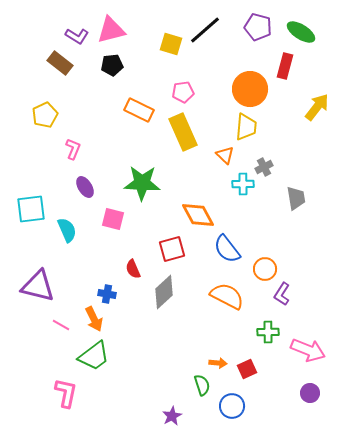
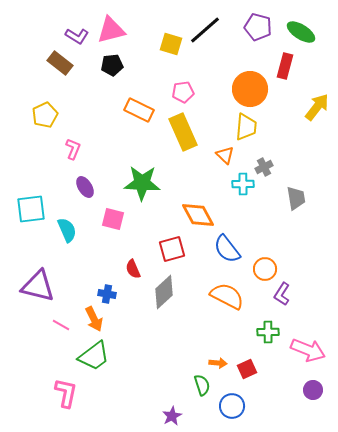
purple circle at (310, 393): moved 3 px right, 3 px up
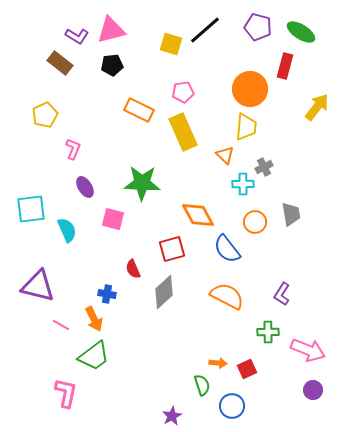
gray trapezoid at (296, 198): moved 5 px left, 16 px down
orange circle at (265, 269): moved 10 px left, 47 px up
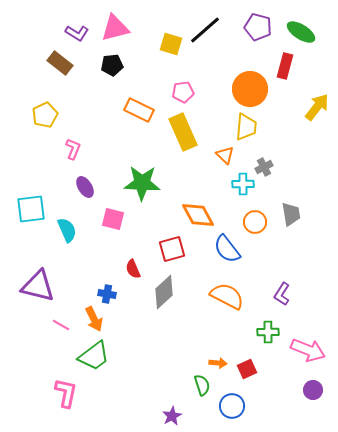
pink triangle at (111, 30): moved 4 px right, 2 px up
purple L-shape at (77, 36): moved 3 px up
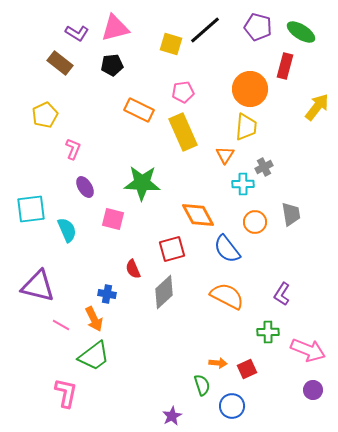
orange triangle at (225, 155): rotated 18 degrees clockwise
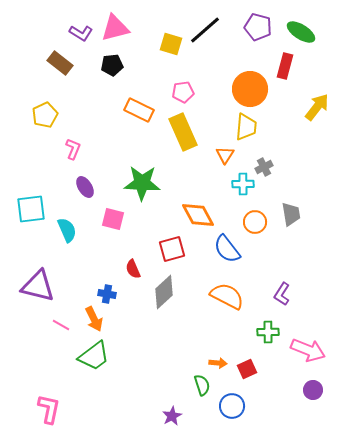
purple L-shape at (77, 33): moved 4 px right
pink L-shape at (66, 393): moved 17 px left, 16 px down
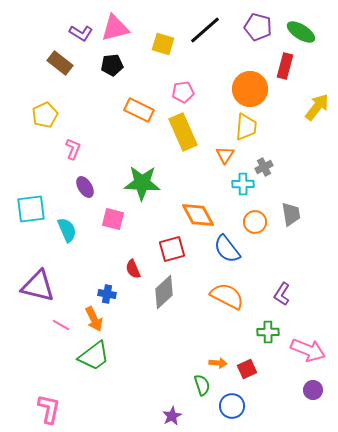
yellow square at (171, 44): moved 8 px left
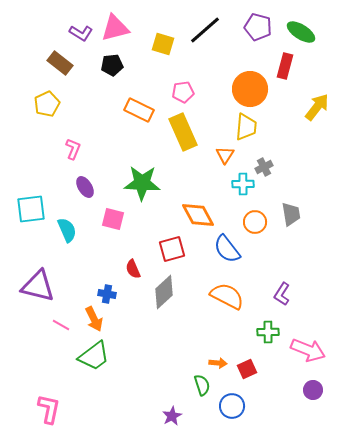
yellow pentagon at (45, 115): moved 2 px right, 11 px up
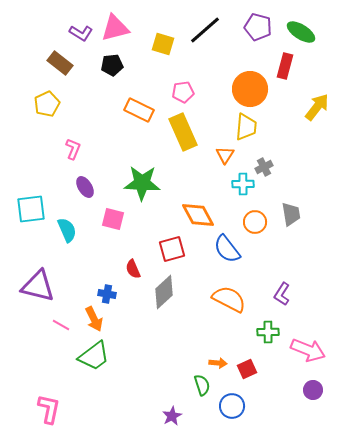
orange semicircle at (227, 296): moved 2 px right, 3 px down
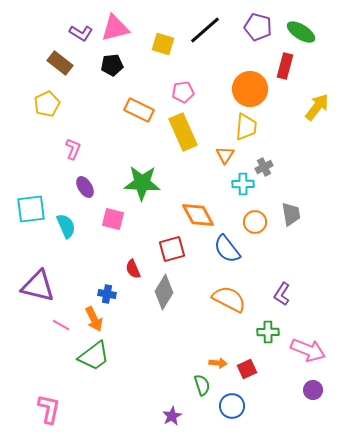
cyan semicircle at (67, 230): moved 1 px left, 4 px up
gray diamond at (164, 292): rotated 16 degrees counterclockwise
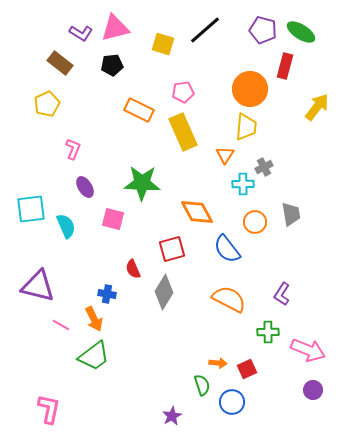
purple pentagon at (258, 27): moved 5 px right, 3 px down
orange diamond at (198, 215): moved 1 px left, 3 px up
blue circle at (232, 406): moved 4 px up
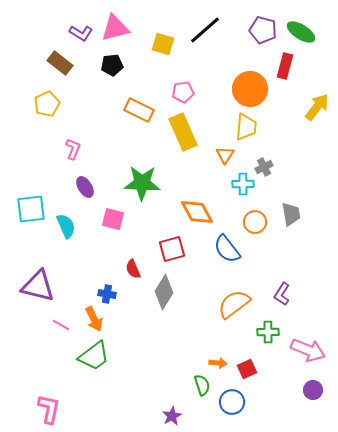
orange semicircle at (229, 299): moved 5 px right, 5 px down; rotated 64 degrees counterclockwise
